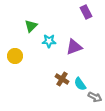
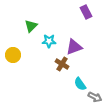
yellow circle: moved 2 px left, 1 px up
brown cross: moved 15 px up
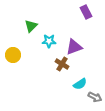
cyan semicircle: rotated 88 degrees counterclockwise
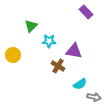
purple rectangle: rotated 16 degrees counterclockwise
purple triangle: moved 4 px down; rotated 30 degrees clockwise
brown cross: moved 4 px left, 2 px down
gray arrow: moved 1 px left; rotated 16 degrees counterclockwise
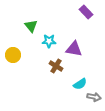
green triangle: rotated 24 degrees counterclockwise
purple triangle: moved 2 px up
brown cross: moved 2 px left
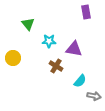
purple rectangle: rotated 32 degrees clockwise
green triangle: moved 3 px left, 2 px up
yellow circle: moved 3 px down
cyan semicircle: moved 3 px up; rotated 16 degrees counterclockwise
gray arrow: moved 1 px up
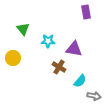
green triangle: moved 5 px left, 5 px down
cyan star: moved 1 px left
brown cross: moved 3 px right, 1 px down
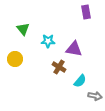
yellow circle: moved 2 px right, 1 px down
gray arrow: moved 1 px right
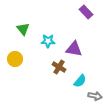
purple rectangle: rotated 32 degrees counterclockwise
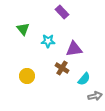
purple rectangle: moved 24 px left
purple triangle: rotated 18 degrees counterclockwise
yellow circle: moved 12 px right, 17 px down
brown cross: moved 3 px right, 1 px down
cyan semicircle: moved 4 px right, 2 px up
gray arrow: rotated 24 degrees counterclockwise
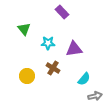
green triangle: moved 1 px right
cyan star: moved 2 px down
brown cross: moved 9 px left
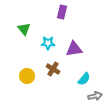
purple rectangle: rotated 56 degrees clockwise
brown cross: moved 1 px down
